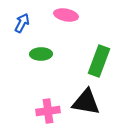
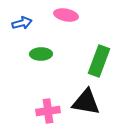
blue arrow: rotated 48 degrees clockwise
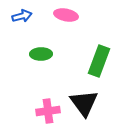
blue arrow: moved 7 px up
black triangle: moved 2 px left, 1 px down; rotated 44 degrees clockwise
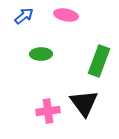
blue arrow: moved 2 px right; rotated 24 degrees counterclockwise
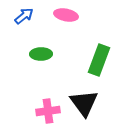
green rectangle: moved 1 px up
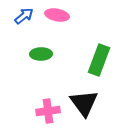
pink ellipse: moved 9 px left
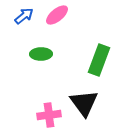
pink ellipse: rotated 50 degrees counterclockwise
pink cross: moved 1 px right, 4 px down
